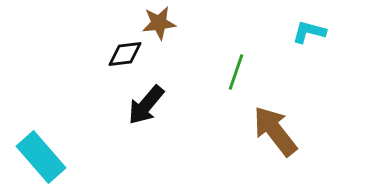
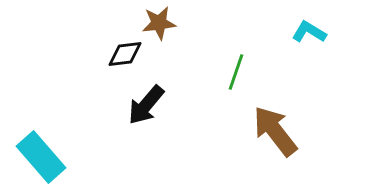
cyan L-shape: rotated 16 degrees clockwise
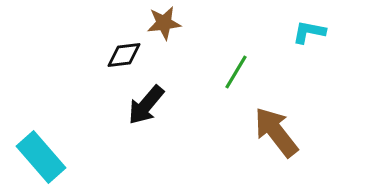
brown star: moved 5 px right
cyan L-shape: rotated 20 degrees counterclockwise
black diamond: moved 1 px left, 1 px down
green line: rotated 12 degrees clockwise
brown arrow: moved 1 px right, 1 px down
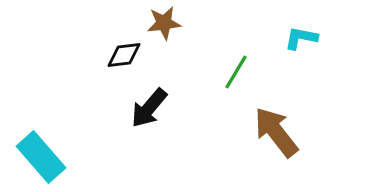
cyan L-shape: moved 8 px left, 6 px down
black arrow: moved 3 px right, 3 px down
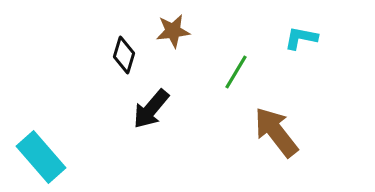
brown star: moved 9 px right, 8 px down
black diamond: rotated 66 degrees counterclockwise
black arrow: moved 2 px right, 1 px down
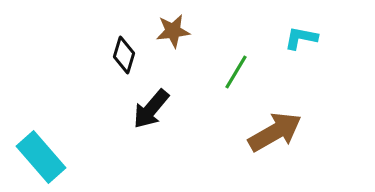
brown arrow: moved 1 px left; rotated 98 degrees clockwise
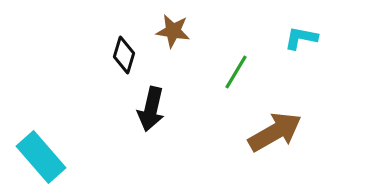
brown star: rotated 16 degrees clockwise
black arrow: rotated 27 degrees counterclockwise
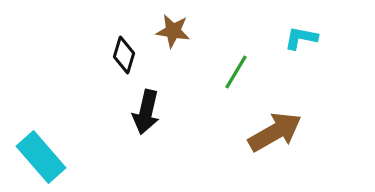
black arrow: moved 5 px left, 3 px down
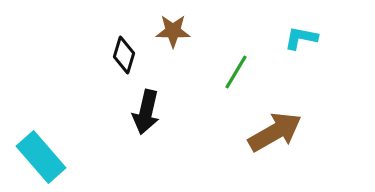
brown star: rotated 8 degrees counterclockwise
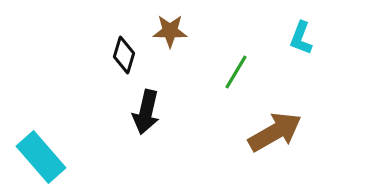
brown star: moved 3 px left
cyan L-shape: rotated 80 degrees counterclockwise
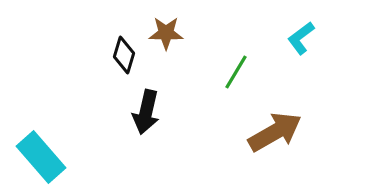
brown star: moved 4 px left, 2 px down
cyan L-shape: rotated 32 degrees clockwise
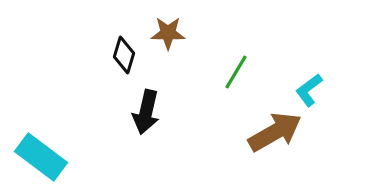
brown star: moved 2 px right
cyan L-shape: moved 8 px right, 52 px down
cyan rectangle: rotated 12 degrees counterclockwise
